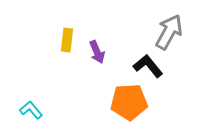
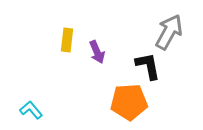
black L-shape: rotated 28 degrees clockwise
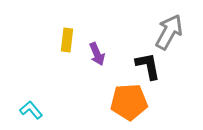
purple arrow: moved 2 px down
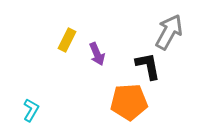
yellow rectangle: rotated 20 degrees clockwise
cyan L-shape: rotated 70 degrees clockwise
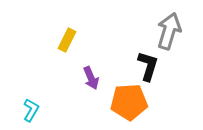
gray arrow: moved 1 px up; rotated 12 degrees counterclockwise
purple arrow: moved 6 px left, 24 px down
black L-shape: rotated 28 degrees clockwise
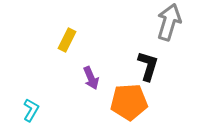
gray arrow: moved 9 px up
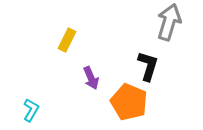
orange pentagon: rotated 27 degrees clockwise
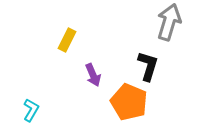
purple arrow: moved 2 px right, 3 px up
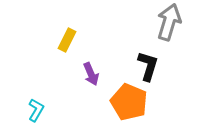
purple arrow: moved 2 px left, 1 px up
cyan L-shape: moved 5 px right
